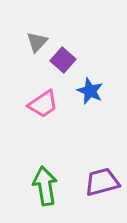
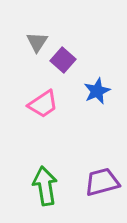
gray triangle: rotated 10 degrees counterclockwise
blue star: moved 7 px right; rotated 24 degrees clockwise
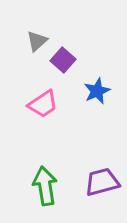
gray triangle: moved 1 px up; rotated 15 degrees clockwise
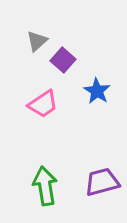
blue star: rotated 16 degrees counterclockwise
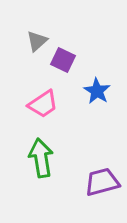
purple square: rotated 15 degrees counterclockwise
green arrow: moved 4 px left, 28 px up
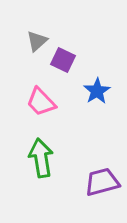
blue star: rotated 8 degrees clockwise
pink trapezoid: moved 2 px left, 2 px up; rotated 80 degrees clockwise
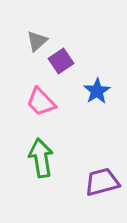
purple square: moved 2 px left, 1 px down; rotated 30 degrees clockwise
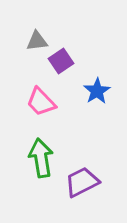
gray triangle: rotated 35 degrees clockwise
purple trapezoid: moved 20 px left; rotated 12 degrees counterclockwise
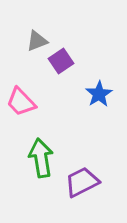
gray triangle: rotated 15 degrees counterclockwise
blue star: moved 2 px right, 3 px down
pink trapezoid: moved 20 px left
